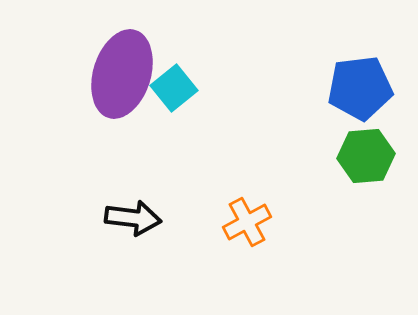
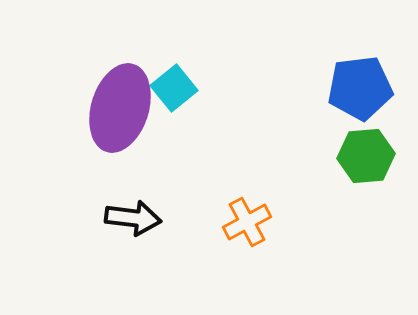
purple ellipse: moved 2 px left, 34 px down
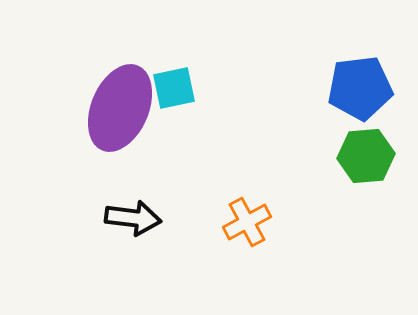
cyan square: rotated 27 degrees clockwise
purple ellipse: rotated 6 degrees clockwise
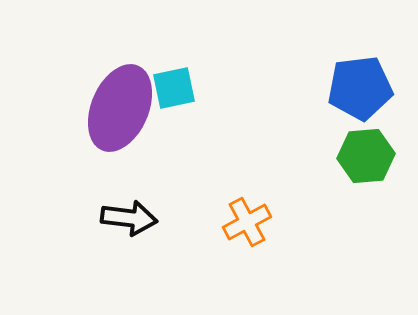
black arrow: moved 4 px left
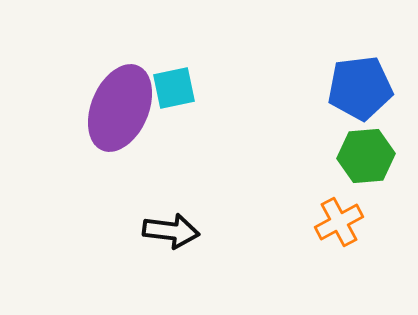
black arrow: moved 42 px right, 13 px down
orange cross: moved 92 px right
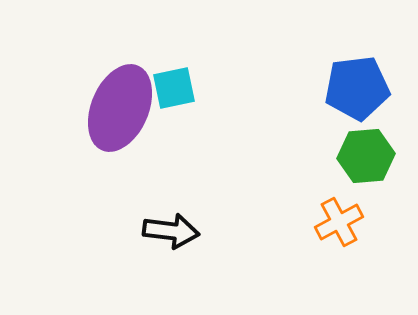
blue pentagon: moved 3 px left
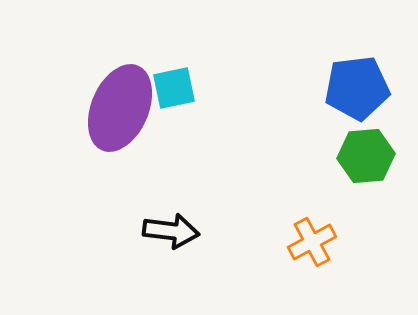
orange cross: moved 27 px left, 20 px down
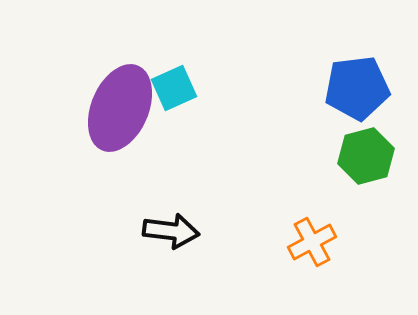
cyan square: rotated 12 degrees counterclockwise
green hexagon: rotated 10 degrees counterclockwise
